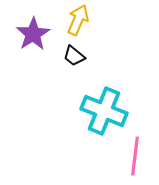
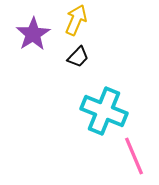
yellow arrow: moved 2 px left
black trapezoid: moved 4 px right, 1 px down; rotated 85 degrees counterclockwise
pink line: moved 1 px left; rotated 30 degrees counterclockwise
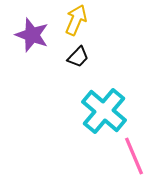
purple star: moved 1 px left, 1 px down; rotated 20 degrees counterclockwise
cyan cross: rotated 18 degrees clockwise
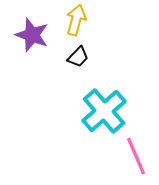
yellow arrow: rotated 8 degrees counterclockwise
cyan cross: rotated 9 degrees clockwise
pink line: moved 2 px right
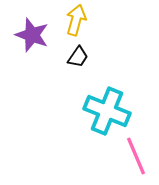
black trapezoid: rotated 10 degrees counterclockwise
cyan cross: moved 3 px right; rotated 27 degrees counterclockwise
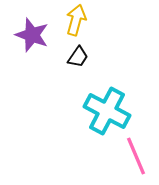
cyan cross: rotated 6 degrees clockwise
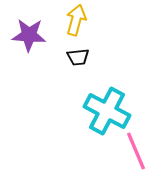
purple star: moved 3 px left; rotated 16 degrees counterclockwise
black trapezoid: rotated 50 degrees clockwise
pink line: moved 5 px up
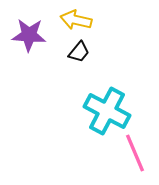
yellow arrow: rotated 92 degrees counterclockwise
black trapezoid: moved 1 px right, 5 px up; rotated 45 degrees counterclockwise
pink line: moved 1 px left, 2 px down
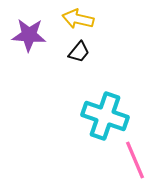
yellow arrow: moved 2 px right, 1 px up
cyan cross: moved 2 px left, 5 px down; rotated 9 degrees counterclockwise
pink line: moved 7 px down
